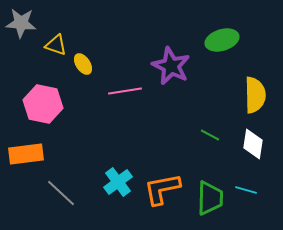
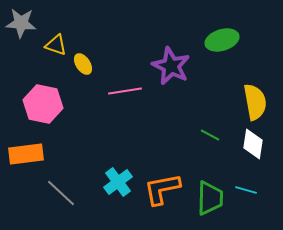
yellow semicircle: moved 7 px down; rotated 9 degrees counterclockwise
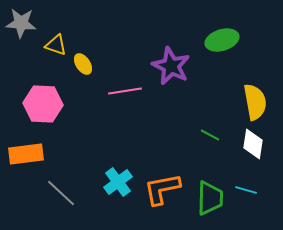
pink hexagon: rotated 9 degrees counterclockwise
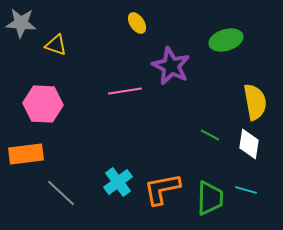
green ellipse: moved 4 px right
yellow ellipse: moved 54 px right, 41 px up
white diamond: moved 4 px left
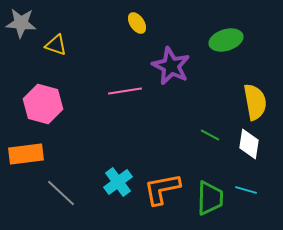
pink hexagon: rotated 12 degrees clockwise
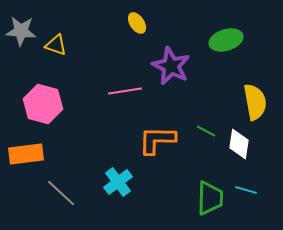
gray star: moved 8 px down
green line: moved 4 px left, 4 px up
white diamond: moved 10 px left
orange L-shape: moved 5 px left, 49 px up; rotated 12 degrees clockwise
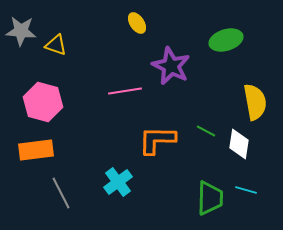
pink hexagon: moved 2 px up
orange rectangle: moved 10 px right, 4 px up
gray line: rotated 20 degrees clockwise
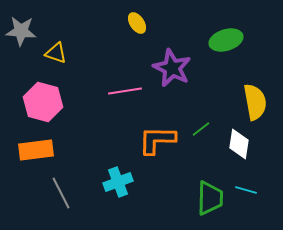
yellow triangle: moved 8 px down
purple star: moved 1 px right, 2 px down
green line: moved 5 px left, 2 px up; rotated 66 degrees counterclockwise
cyan cross: rotated 16 degrees clockwise
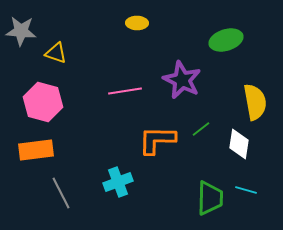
yellow ellipse: rotated 55 degrees counterclockwise
purple star: moved 10 px right, 12 px down
